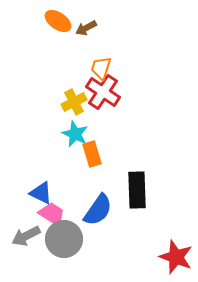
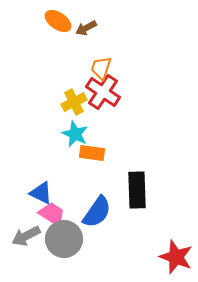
orange rectangle: moved 1 px up; rotated 65 degrees counterclockwise
blue semicircle: moved 1 px left, 2 px down
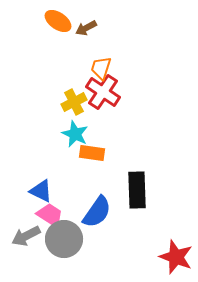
blue triangle: moved 2 px up
pink trapezoid: moved 2 px left, 1 px down
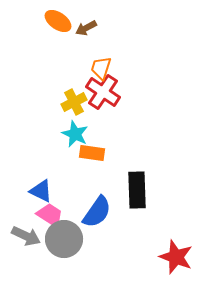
gray arrow: rotated 128 degrees counterclockwise
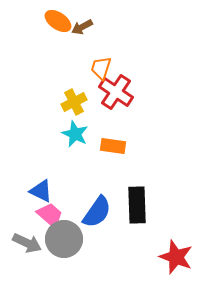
brown arrow: moved 4 px left, 1 px up
red cross: moved 13 px right
orange rectangle: moved 21 px right, 7 px up
black rectangle: moved 15 px down
pink trapezoid: rotated 8 degrees clockwise
gray arrow: moved 1 px right, 7 px down
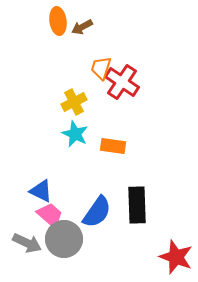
orange ellipse: rotated 48 degrees clockwise
red cross: moved 6 px right, 10 px up
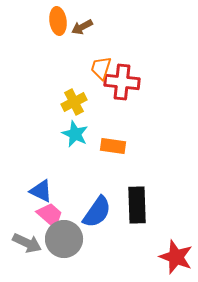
red cross: rotated 28 degrees counterclockwise
